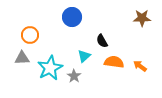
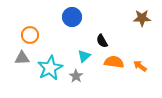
gray star: moved 2 px right
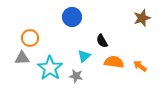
brown star: rotated 18 degrees counterclockwise
orange circle: moved 3 px down
cyan star: rotated 10 degrees counterclockwise
gray star: rotated 24 degrees counterclockwise
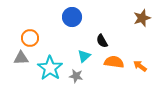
gray triangle: moved 1 px left
